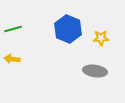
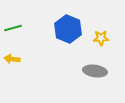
green line: moved 1 px up
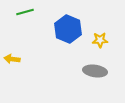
green line: moved 12 px right, 16 px up
yellow star: moved 1 px left, 2 px down
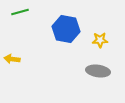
green line: moved 5 px left
blue hexagon: moved 2 px left; rotated 12 degrees counterclockwise
gray ellipse: moved 3 px right
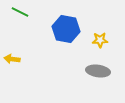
green line: rotated 42 degrees clockwise
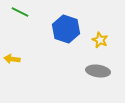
blue hexagon: rotated 8 degrees clockwise
yellow star: rotated 28 degrees clockwise
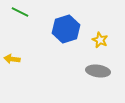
blue hexagon: rotated 24 degrees clockwise
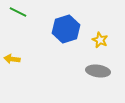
green line: moved 2 px left
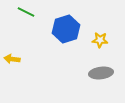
green line: moved 8 px right
yellow star: rotated 21 degrees counterclockwise
gray ellipse: moved 3 px right, 2 px down; rotated 15 degrees counterclockwise
